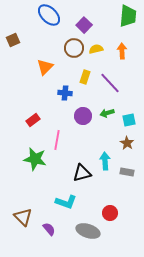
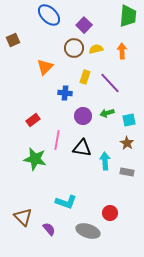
black triangle: moved 25 px up; rotated 24 degrees clockwise
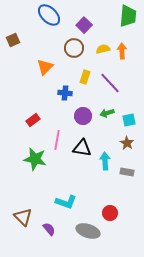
yellow semicircle: moved 7 px right
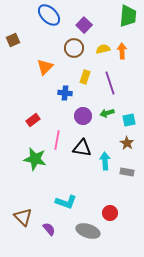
purple line: rotated 25 degrees clockwise
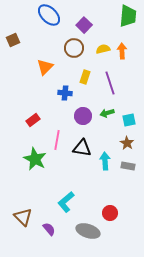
green star: rotated 15 degrees clockwise
gray rectangle: moved 1 px right, 6 px up
cyan L-shape: rotated 120 degrees clockwise
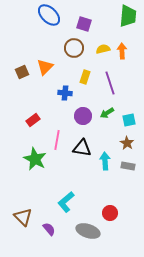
purple square: moved 1 px up; rotated 28 degrees counterclockwise
brown square: moved 9 px right, 32 px down
green arrow: rotated 16 degrees counterclockwise
